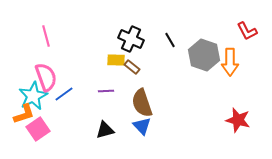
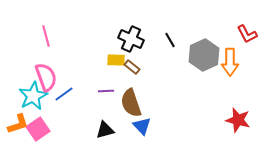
red L-shape: moved 3 px down
gray hexagon: rotated 16 degrees clockwise
brown semicircle: moved 11 px left
orange L-shape: moved 6 px left, 10 px down
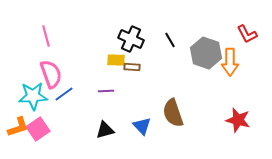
gray hexagon: moved 2 px right, 2 px up; rotated 16 degrees counterclockwise
brown rectangle: rotated 35 degrees counterclockwise
pink semicircle: moved 5 px right, 3 px up
cyan star: rotated 24 degrees clockwise
brown semicircle: moved 42 px right, 10 px down
orange L-shape: moved 3 px down
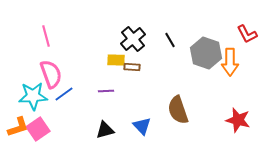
black cross: moved 2 px right; rotated 25 degrees clockwise
brown semicircle: moved 5 px right, 3 px up
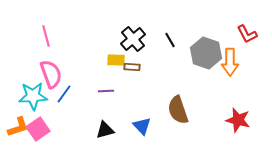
blue line: rotated 18 degrees counterclockwise
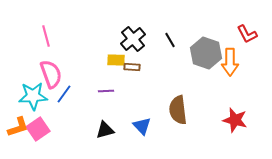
brown semicircle: rotated 12 degrees clockwise
red star: moved 3 px left
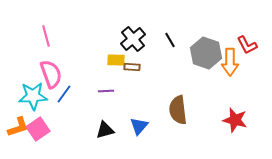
red L-shape: moved 11 px down
blue triangle: moved 3 px left; rotated 24 degrees clockwise
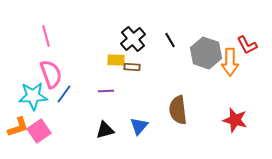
pink square: moved 1 px right, 2 px down
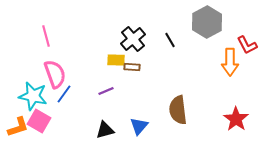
gray hexagon: moved 1 px right, 31 px up; rotated 12 degrees clockwise
pink semicircle: moved 4 px right
purple line: rotated 21 degrees counterclockwise
cyan star: rotated 16 degrees clockwise
red star: moved 1 px right, 1 px up; rotated 20 degrees clockwise
pink square: moved 10 px up; rotated 25 degrees counterclockwise
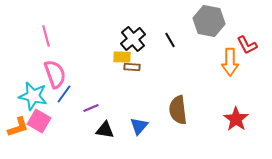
gray hexagon: moved 2 px right, 1 px up; rotated 20 degrees counterclockwise
yellow rectangle: moved 6 px right, 3 px up
purple line: moved 15 px left, 17 px down
black triangle: rotated 24 degrees clockwise
